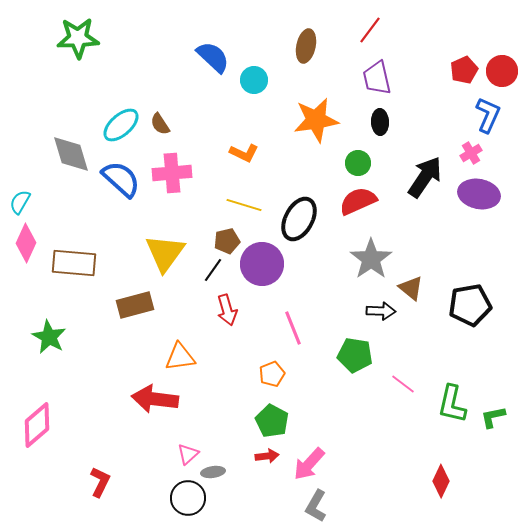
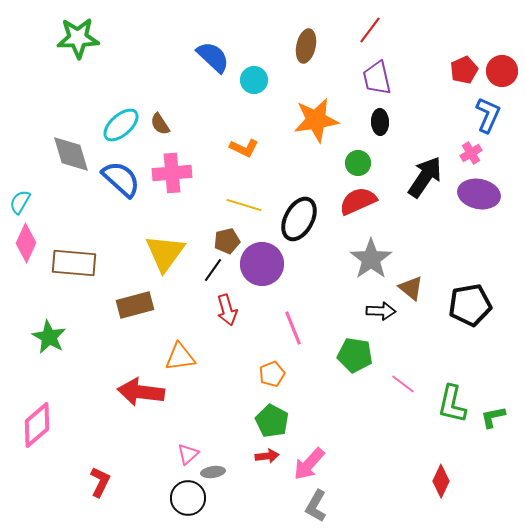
orange L-shape at (244, 153): moved 5 px up
red arrow at (155, 399): moved 14 px left, 7 px up
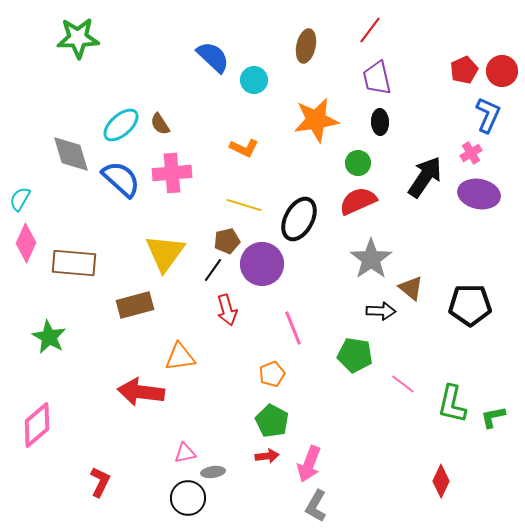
cyan semicircle at (20, 202): moved 3 px up
black pentagon at (470, 305): rotated 9 degrees clockwise
pink triangle at (188, 454): moved 3 px left, 1 px up; rotated 30 degrees clockwise
pink arrow at (309, 464): rotated 21 degrees counterclockwise
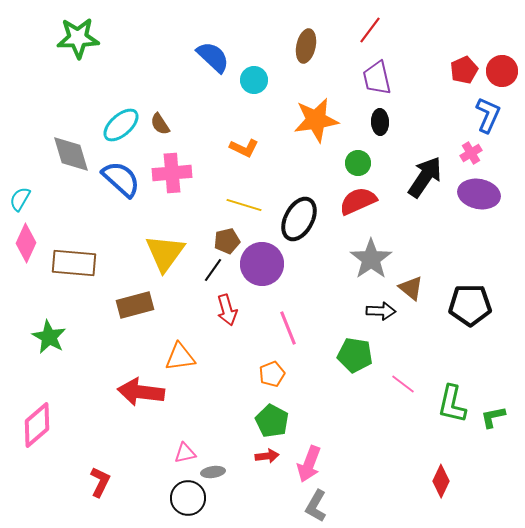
pink line at (293, 328): moved 5 px left
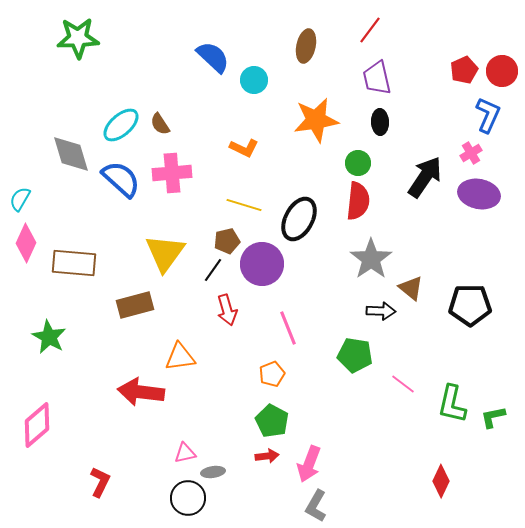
red semicircle at (358, 201): rotated 120 degrees clockwise
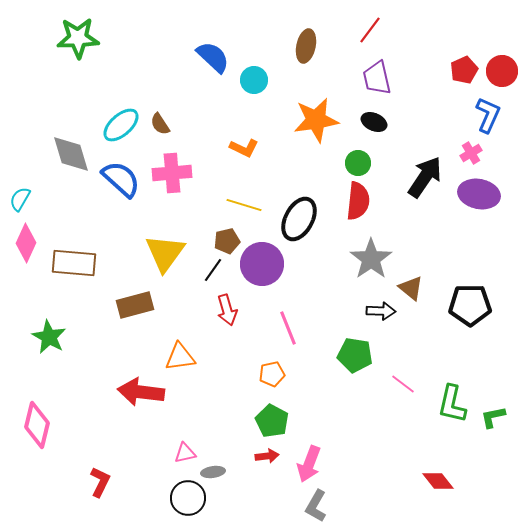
black ellipse at (380, 122): moved 6 px left; rotated 65 degrees counterclockwise
orange pentagon at (272, 374): rotated 10 degrees clockwise
pink diamond at (37, 425): rotated 36 degrees counterclockwise
red diamond at (441, 481): moved 3 px left; rotated 64 degrees counterclockwise
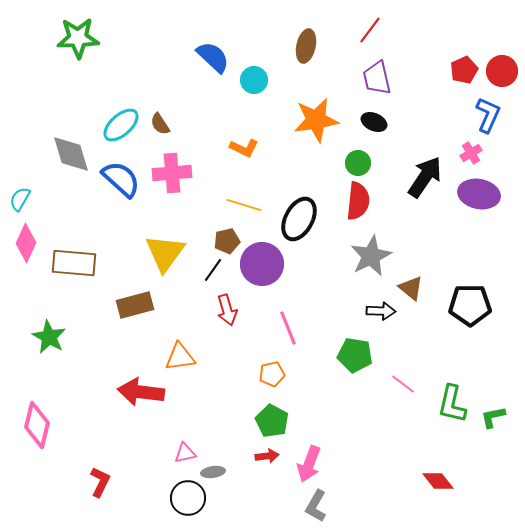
gray star at (371, 259): moved 3 px up; rotated 9 degrees clockwise
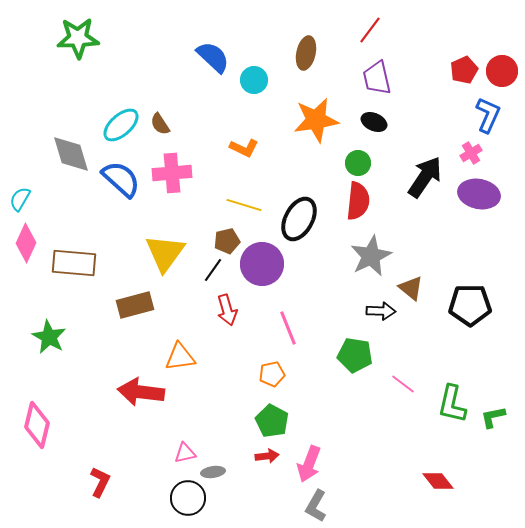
brown ellipse at (306, 46): moved 7 px down
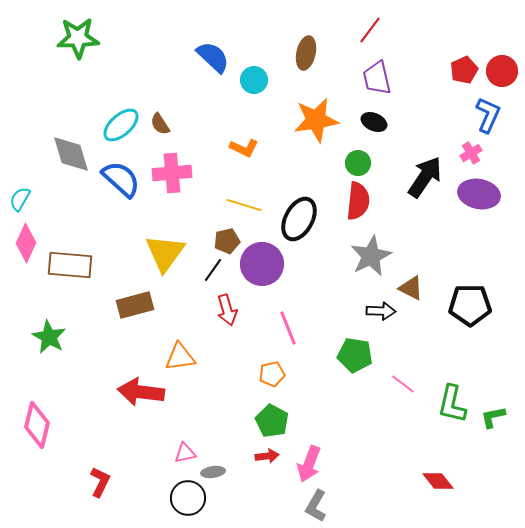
brown rectangle at (74, 263): moved 4 px left, 2 px down
brown triangle at (411, 288): rotated 12 degrees counterclockwise
